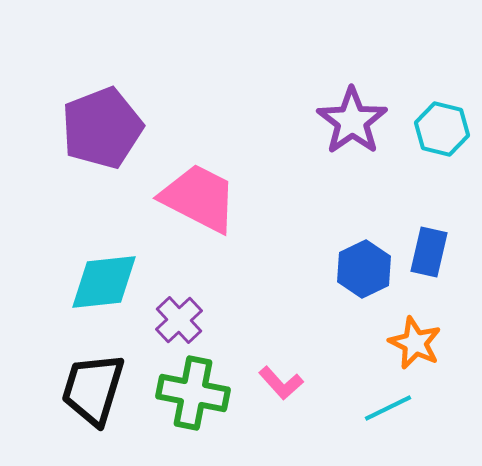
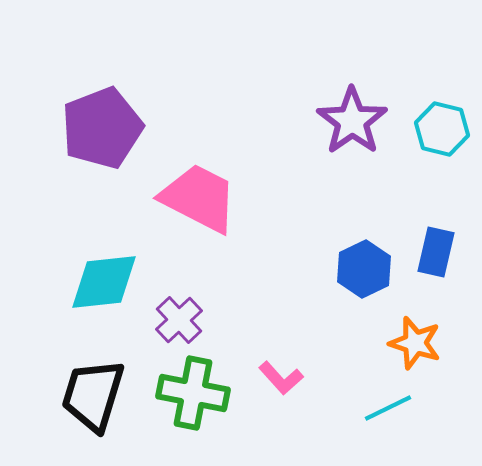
blue rectangle: moved 7 px right
orange star: rotated 8 degrees counterclockwise
pink L-shape: moved 5 px up
black trapezoid: moved 6 px down
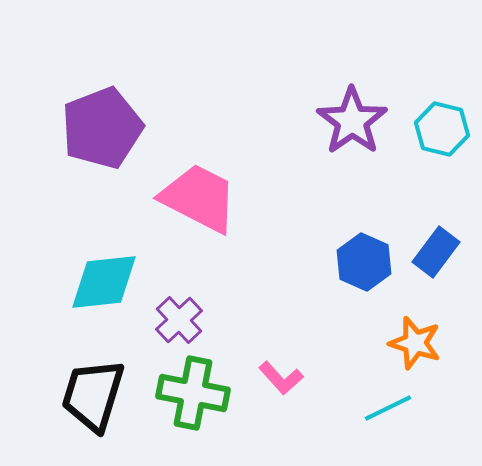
blue rectangle: rotated 24 degrees clockwise
blue hexagon: moved 7 px up; rotated 10 degrees counterclockwise
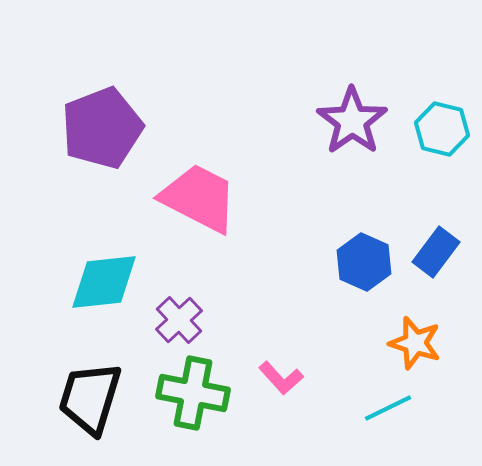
black trapezoid: moved 3 px left, 3 px down
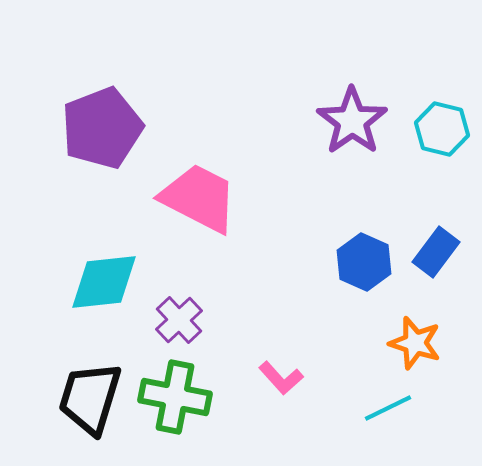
green cross: moved 18 px left, 4 px down
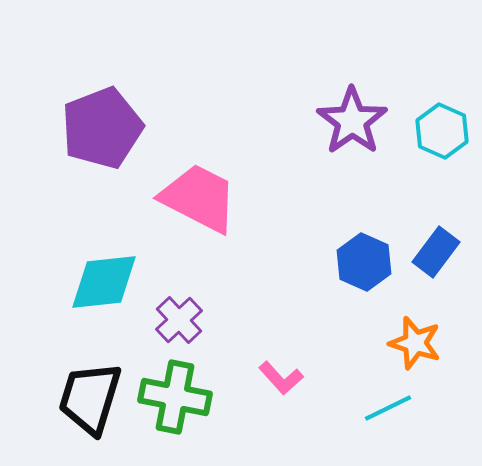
cyan hexagon: moved 2 px down; rotated 10 degrees clockwise
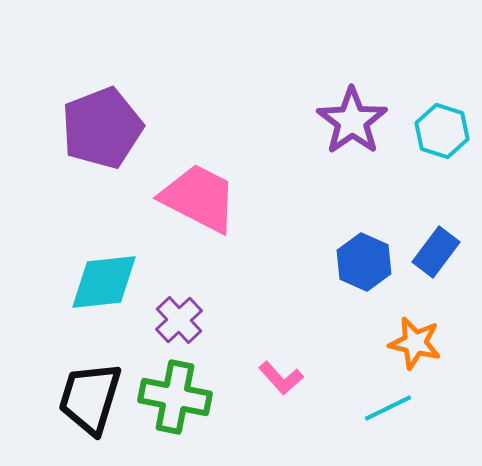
cyan hexagon: rotated 6 degrees counterclockwise
orange star: rotated 4 degrees counterclockwise
